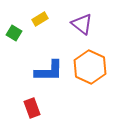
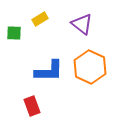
green square: rotated 28 degrees counterclockwise
red rectangle: moved 2 px up
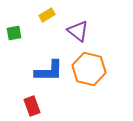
yellow rectangle: moved 7 px right, 4 px up
purple triangle: moved 4 px left, 7 px down
green square: rotated 14 degrees counterclockwise
orange hexagon: moved 1 px left, 2 px down; rotated 12 degrees counterclockwise
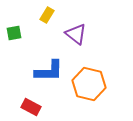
yellow rectangle: rotated 28 degrees counterclockwise
purple triangle: moved 2 px left, 3 px down
orange hexagon: moved 15 px down
red rectangle: moved 1 px left, 1 px down; rotated 42 degrees counterclockwise
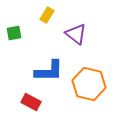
red rectangle: moved 5 px up
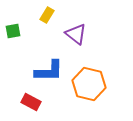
green square: moved 1 px left, 2 px up
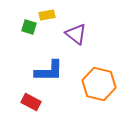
yellow rectangle: rotated 49 degrees clockwise
green square: moved 16 px right, 4 px up; rotated 28 degrees clockwise
orange hexagon: moved 10 px right
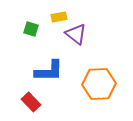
yellow rectangle: moved 12 px right, 2 px down
green square: moved 2 px right, 2 px down
orange hexagon: rotated 16 degrees counterclockwise
red rectangle: rotated 18 degrees clockwise
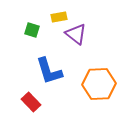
green square: moved 1 px right, 1 px down
blue L-shape: rotated 72 degrees clockwise
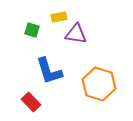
purple triangle: rotated 30 degrees counterclockwise
orange hexagon: rotated 20 degrees clockwise
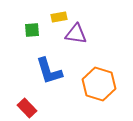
green square: rotated 21 degrees counterclockwise
red rectangle: moved 4 px left, 6 px down
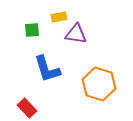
blue L-shape: moved 2 px left, 2 px up
